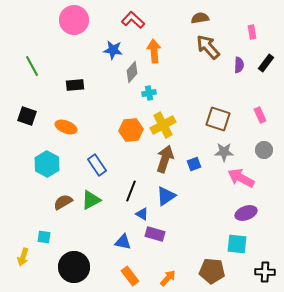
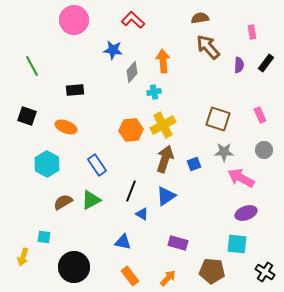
orange arrow at (154, 51): moved 9 px right, 10 px down
black rectangle at (75, 85): moved 5 px down
cyan cross at (149, 93): moved 5 px right, 1 px up
purple rectangle at (155, 234): moved 23 px right, 9 px down
black cross at (265, 272): rotated 30 degrees clockwise
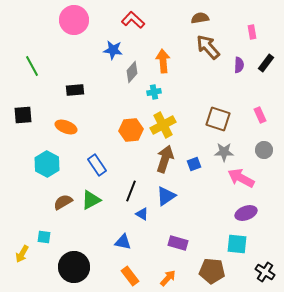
black square at (27, 116): moved 4 px left, 1 px up; rotated 24 degrees counterclockwise
yellow arrow at (23, 257): moved 1 px left, 3 px up; rotated 12 degrees clockwise
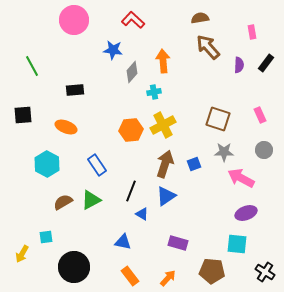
brown arrow at (165, 159): moved 5 px down
cyan square at (44, 237): moved 2 px right; rotated 16 degrees counterclockwise
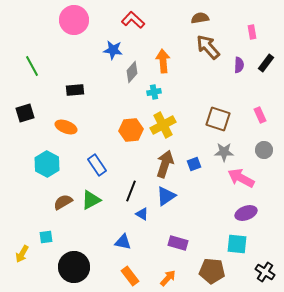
black square at (23, 115): moved 2 px right, 2 px up; rotated 12 degrees counterclockwise
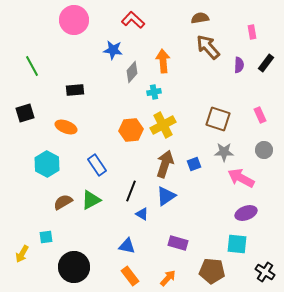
blue triangle at (123, 242): moved 4 px right, 4 px down
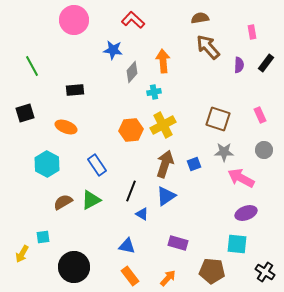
cyan square at (46, 237): moved 3 px left
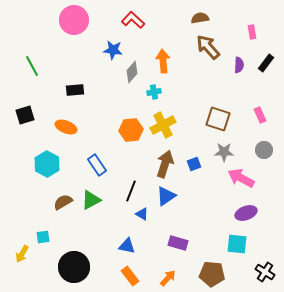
black square at (25, 113): moved 2 px down
brown pentagon at (212, 271): moved 3 px down
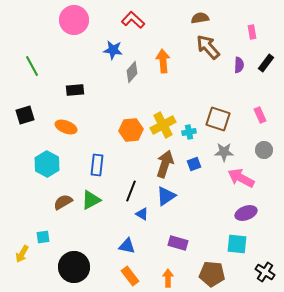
cyan cross at (154, 92): moved 35 px right, 40 px down
blue rectangle at (97, 165): rotated 40 degrees clockwise
orange arrow at (168, 278): rotated 42 degrees counterclockwise
